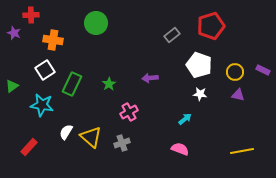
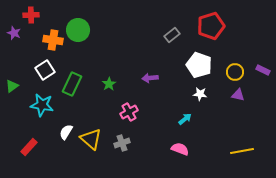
green circle: moved 18 px left, 7 px down
yellow triangle: moved 2 px down
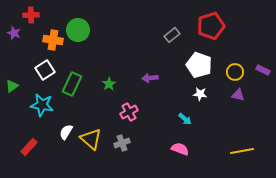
cyan arrow: rotated 80 degrees clockwise
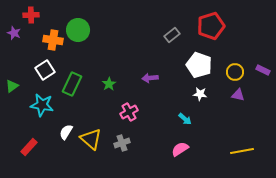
pink semicircle: rotated 54 degrees counterclockwise
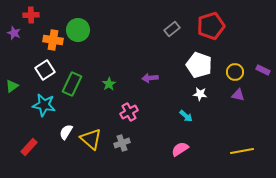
gray rectangle: moved 6 px up
cyan star: moved 2 px right
cyan arrow: moved 1 px right, 3 px up
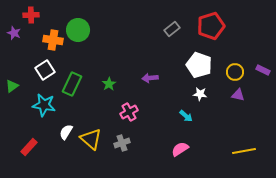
yellow line: moved 2 px right
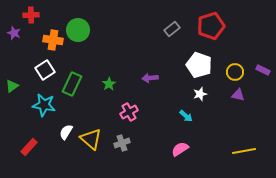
white star: rotated 24 degrees counterclockwise
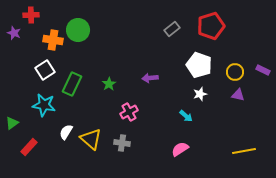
green triangle: moved 37 px down
gray cross: rotated 28 degrees clockwise
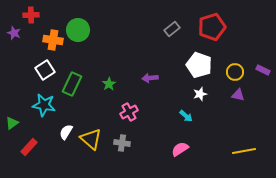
red pentagon: moved 1 px right, 1 px down
